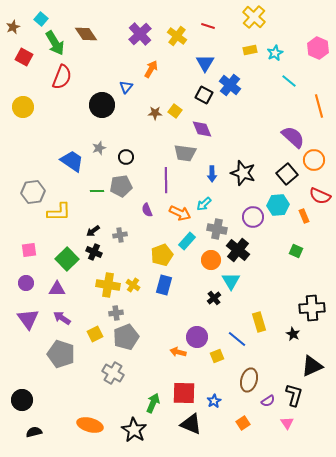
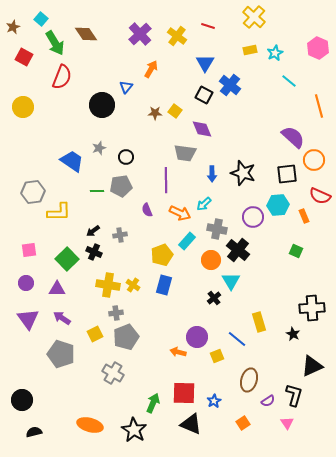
black square at (287, 174): rotated 35 degrees clockwise
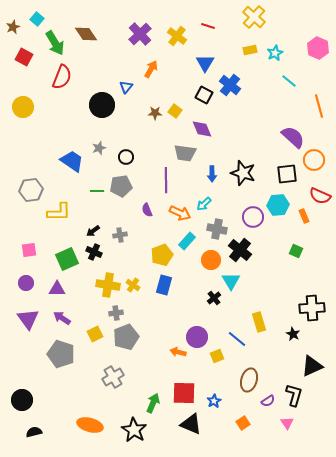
cyan square at (41, 19): moved 4 px left
gray hexagon at (33, 192): moved 2 px left, 2 px up
black cross at (238, 250): moved 2 px right
green square at (67, 259): rotated 20 degrees clockwise
gray cross at (113, 373): moved 4 px down; rotated 30 degrees clockwise
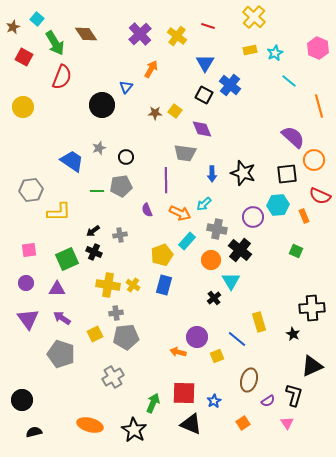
gray pentagon at (126, 337): rotated 15 degrees clockwise
